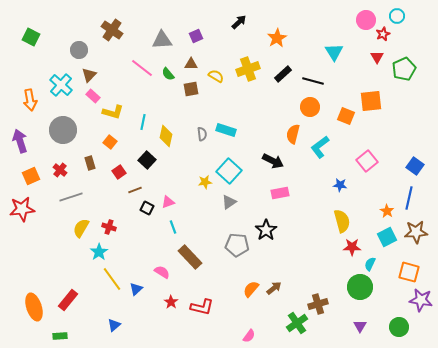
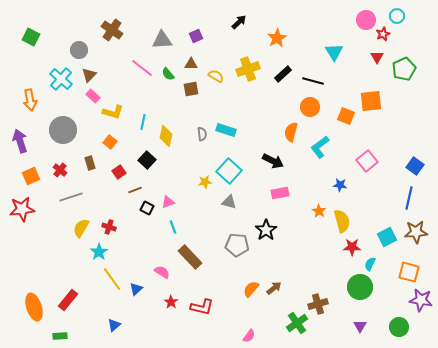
cyan cross at (61, 85): moved 6 px up
orange semicircle at (293, 134): moved 2 px left, 2 px up
gray triangle at (229, 202): rotated 49 degrees clockwise
orange star at (387, 211): moved 68 px left
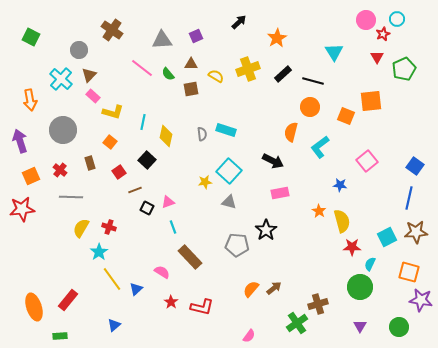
cyan circle at (397, 16): moved 3 px down
gray line at (71, 197): rotated 20 degrees clockwise
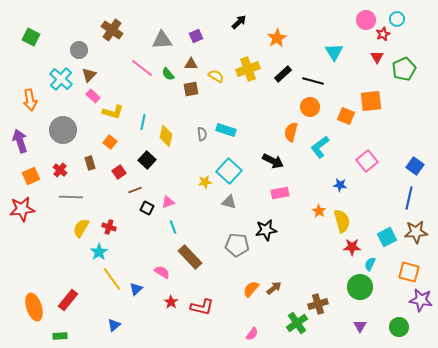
black star at (266, 230): rotated 25 degrees clockwise
pink semicircle at (249, 336): moved 3 px right, 2 px up
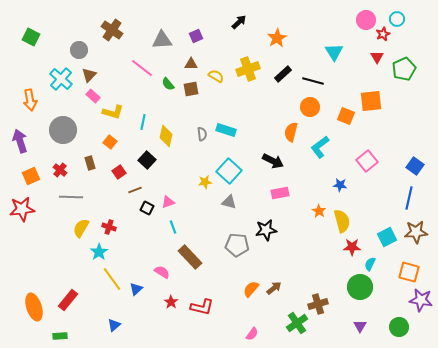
green semicircle at (168, 74): moved 10 px down
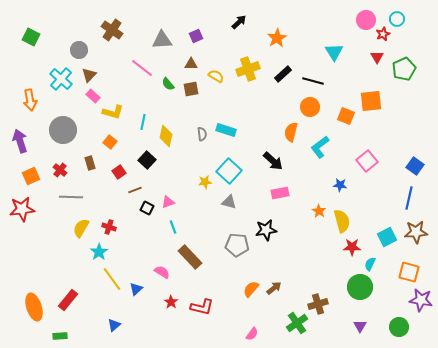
black arrow at (273, 161): rotated 15 degrees clockwise
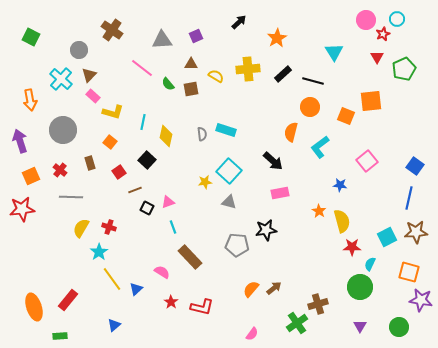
yellow cross at (248, 69): rotated 15 degrees clockwise
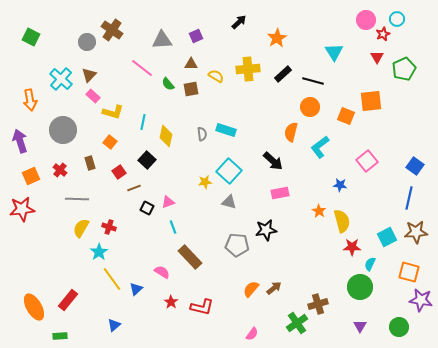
gray circle at (79, 50): moved 8 px right, 8 px up
brown line at (135, 190): moved 1 px left, 2 px up
gray line at (71, 197): moved 6 px right, 2 px down
orange ellipse at (34, 307): rotated 12 degrees counterclockwise
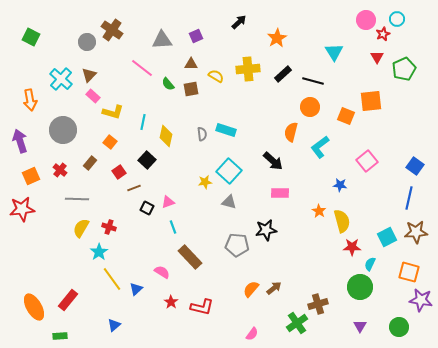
brown rectangle at (90, 163): rotated 56 degrees clockwise
pink rectangle at (280, 193): rotated 12 degrees clockwise
